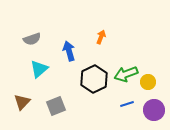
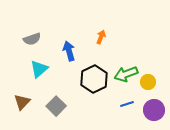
gray square: rotated 24 degrees counterclockwise
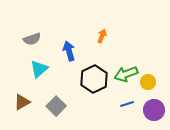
orange arrow: moved 1 px right, 1 px up
brown triangle: rotated 18 degrees clockwise
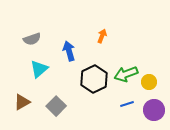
yellow circle: moved 1 px right
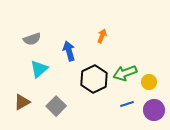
green arrow: moved 1 px left, 1 px up
